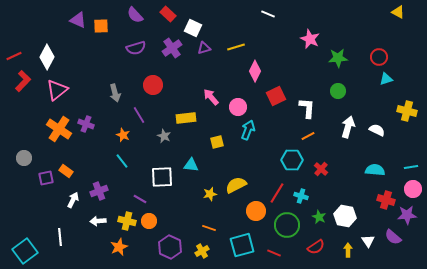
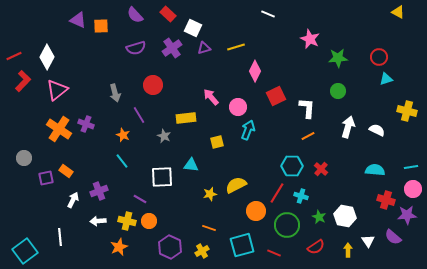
cyan hexagon at (292, 160): moved 6 px down
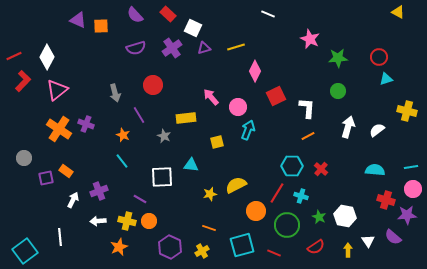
white semicircle at (377, 130): rotated 63 degrees counterclockwise
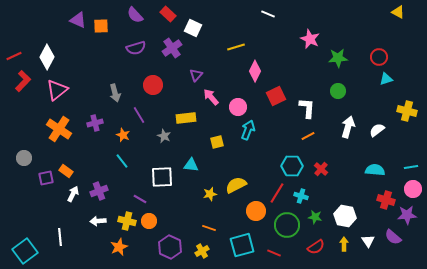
purple triangle at (204, 48): moved 8 px left, 27 px down; rotated 32 degrees counterclockwise
purple cross at (86, 124): moved 9 px right, 1 px up; rotated 35 degrees counterclockwise
white arrow at (73, 200): moved 6 px up
green star at (319, 217): moved 4 px left; rotated 16 degrees counterclockwise
yellow arrow at (348, 250): moved 4 px left, 6 px up
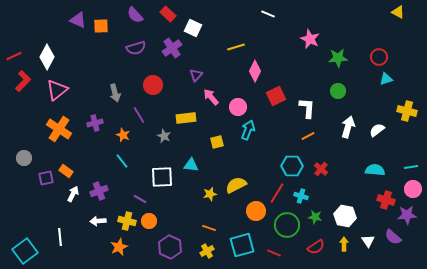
yellow cross at (202, 251): moved 5 px right
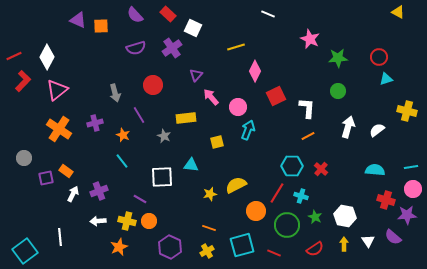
green star at (315, 217): rotated 16 degrees clockwise
red semicircle at (316, 247): moved 1 px left, 2 px down
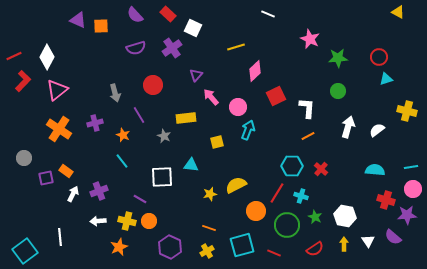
pink diamond at (255, 71): rotated 20 degrees clockwise
